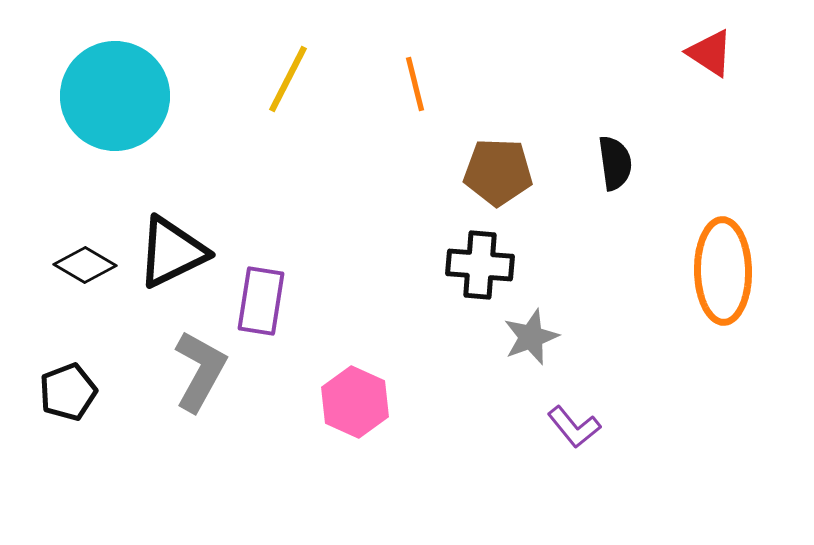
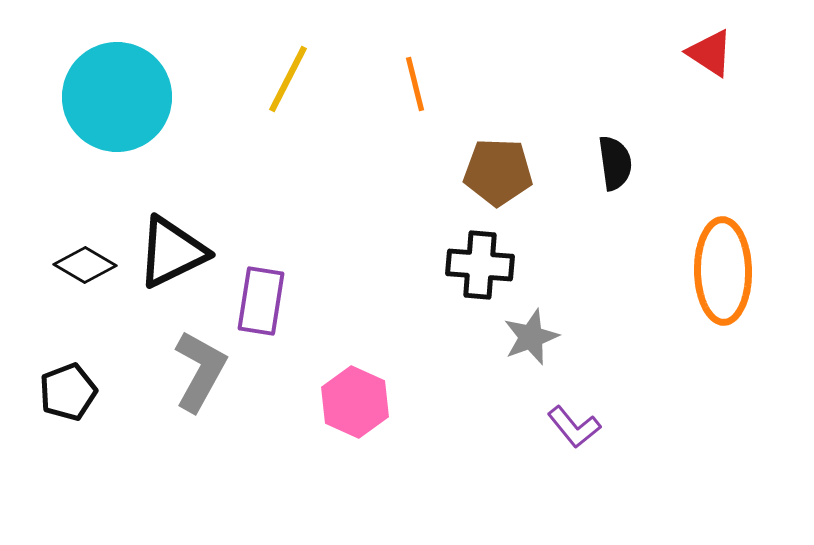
cyan circle: moved 2 px right, 1 px down
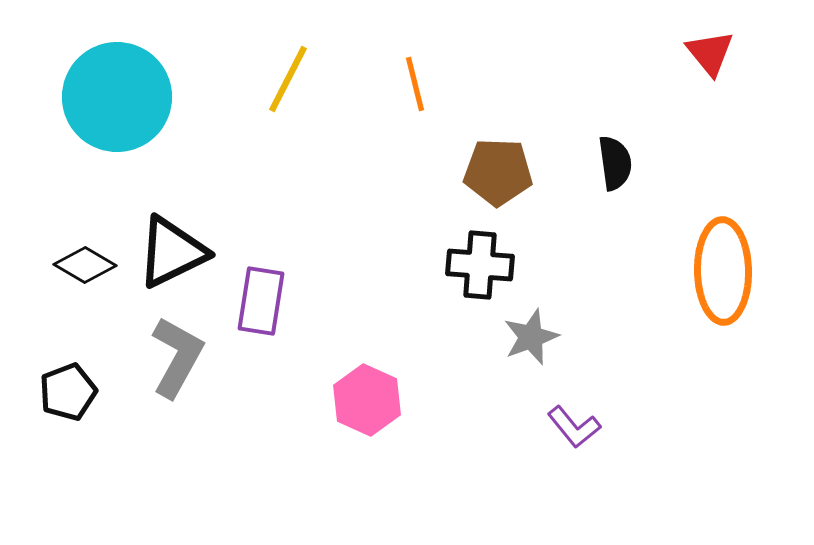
red triangle: rotated 18 degrees clockwise
gray L-shape: moved 23 px left, 14 px up
pink hexagon: moved 12 px right, 2 px up
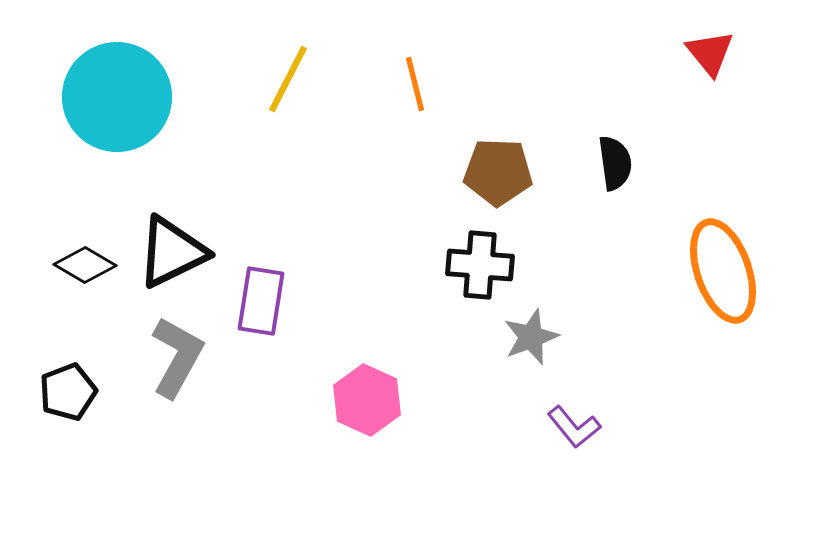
orange ellipse: rotated 18 degrees counterclockwise
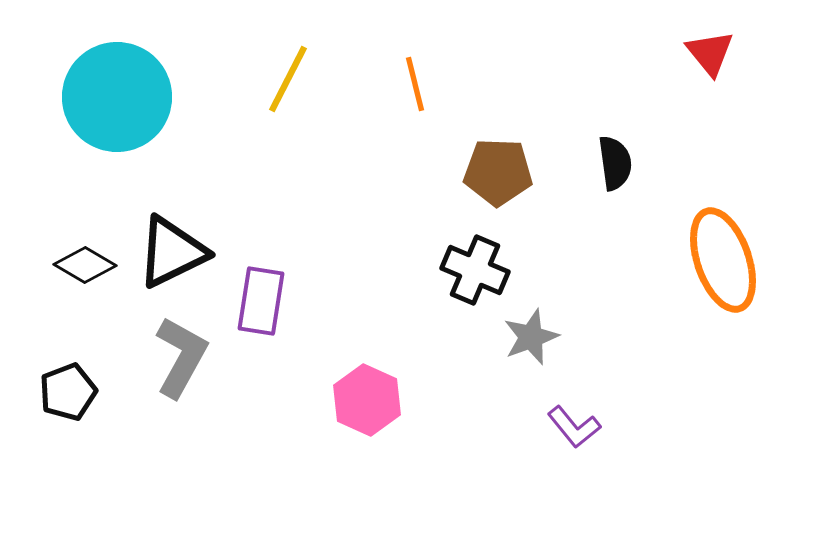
black cross: moved 5 px left, 5 px down; rotated 18 degrees clockwise
orange ellipse: moved 11 px up
gray L-shape: moved 4 px right
